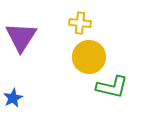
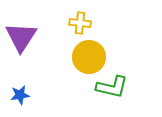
blue star: moved 7 px right, 3 px up; rotated 18 degrees clockwise
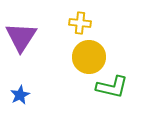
blue star: rotated 18 degrees counterclockwise
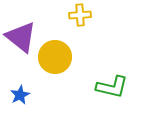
yellow cross: moved 8 px up; rotated 10 degrees counterclockwise
purple triangle: rotated 24 degrees counterclockwise
yellow circle: moved 34 px left
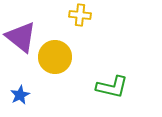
yellow cross: rotated 10 degrees clockwise
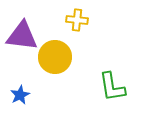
yellow cross: moved 3 px left, 5 px down
purple triangle: moved 1 px right, 1 px up; rotated 32 degrees counterclockwise
green L-shape: rotated 68 degrees clockwise
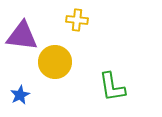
yellow circle: moved 5 px down
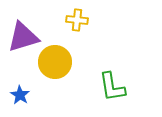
purple triangle: moved 1 px right, 1 px down; rotated 24 degrees counterclockwise
blue star: rotated 12 degrees counterclockwise
